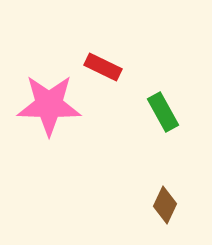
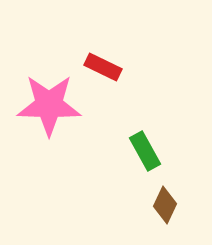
green rectangle: moved 18 px left, 39 px down
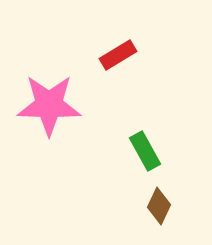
red rectangle: moved 15 px right, 12 px up; rotated 57 degrees counterclockwise
brown diamond: moved 6 px left, 1 px down
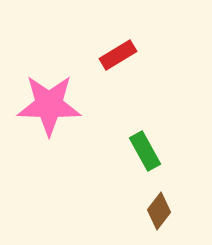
brown diamond: moved 5 px down; rotated 12 degrees clockwise
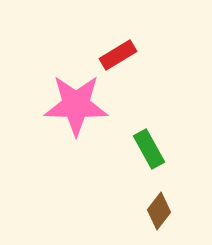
pink star: moved 27 px right
green rectangle: moved 4 px right, 2 px up
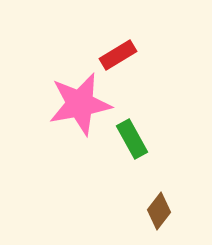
pink star: moved 4 px right, 1 px up; rotated 12 degrees counterclockwise
green rectangle: moved 17 px left, 10 px up
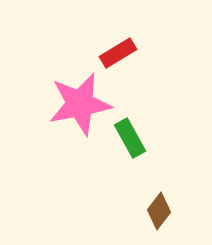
red rectangle: moved 2 px up
green rectangle: moved 2 px left, 1 px up
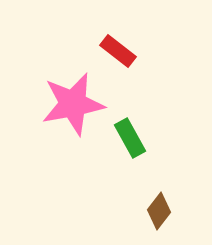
red rectangle: moved 2 px up; rotated 69 degrees clockwise
pink star: moved 7 px left
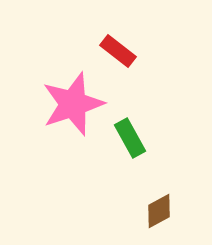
pink star: rotated 8 degrees counterclockwise
brown diamond: rotated 24 degrees clockwise
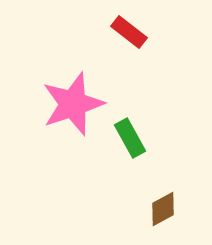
red rectangle: moved 11 px right, 19 px up
brown diamond: moved 4 px right, 2 px up
